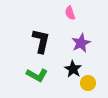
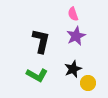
pink semicircle: moved 3 px right, 1 px down
purple star: moved 5 px left, 7 px up
black star: rotated 18 degrees clockwise
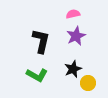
pink semicircle: rotated 96 degrees clockwise
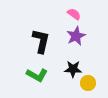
pink semicircle: moved 1 px right; rotated 48 degrees clockwise
black star: rotated 24 degrees clockwise
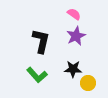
green L-shape: rotated 20 degrees clockwise
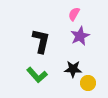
pink semicircle: rotated 96 degrees counterclockwise
purple star: moved 4 px right
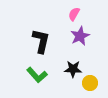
yellow circle: moved 2 px right
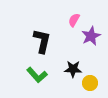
pink semicircle: moved 6 px down
purple star: moved 11 px right
black L-shape: moved 1 px right
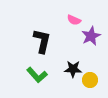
pink semicircle: rotated 96 degrees counterclockwise
yellow circle: moved 3 px up
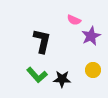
black star: moved 11 px left, 10 px down
yellow circle: moved 3 px right, 10 px up
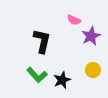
black star: moved 1 px down; rotated 24 degrees counterclockwise
